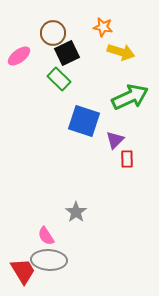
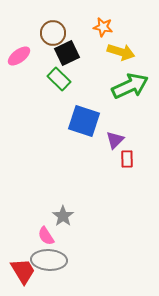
green arrow: moved 11 px up
gray star: moved 13 px left, 4 px down
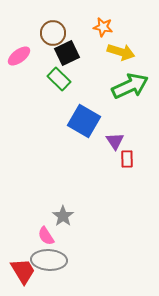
blue square: rotated 12 degrees clockwise
purple triangle: moved 1 px down; rotated 18 degrees counterclockwise
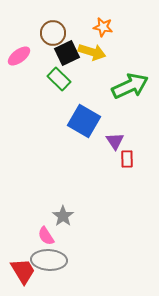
yellow arrow: moved 29 px left
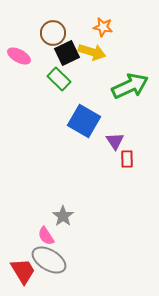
pink ellipse: rotated 65 degrees clockwise
gray ellipse: rotated 28 degrees clockwise
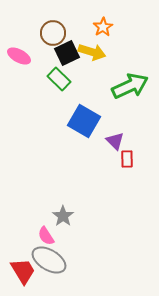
orange star: rotated 30 degrees clockwise
purple triangle: rotated 12 degrees counterclockwise
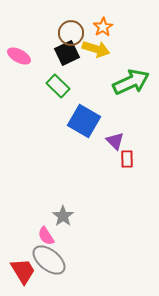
brown circle: moved 18 px right
yellow arrow: moved 4 px right, 3 px up
green rectangle: moved 1 px left, 7 px down
green arrow: moved 1 px right, 4 px up
gray ellipse: rotated 8 degrees clockwise
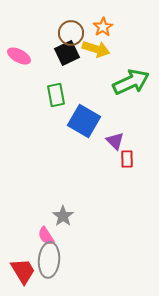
green rectangle: moved 2 px left, 9 px down; rotated 35 degrees clockwise
gray ellipse: rotated 56 degrees clockwise
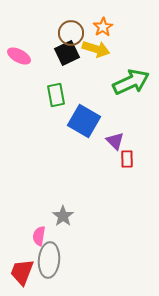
pink semicircle: moved 7 px left; rotated 42 degrees clockwise
red trapezoid: moved 1 px left, 1 px down; rotated 128 degrees counterclockwise
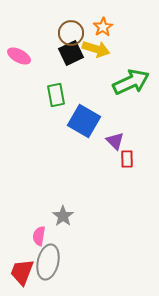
black square: moved 4 px right
gray ellipse: moved 1 px left, 2 px down; rotated 8 degrees clockwise
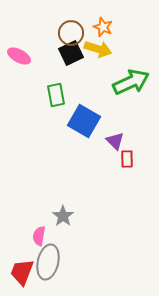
orange star: rotated 18 degrees counterclockwise
yellow arrow: moved 2 px right
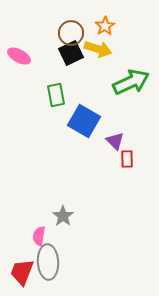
orange star: moved 2 px right, 1 px up; rotated 18 degrees clockwise
gray ellipse: rotated 16 degrees counterclockwise
